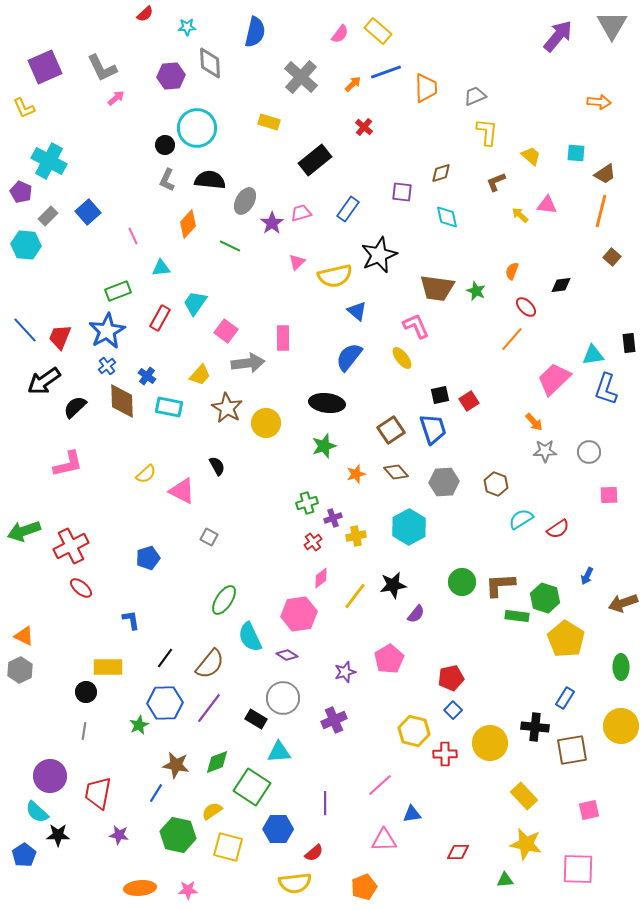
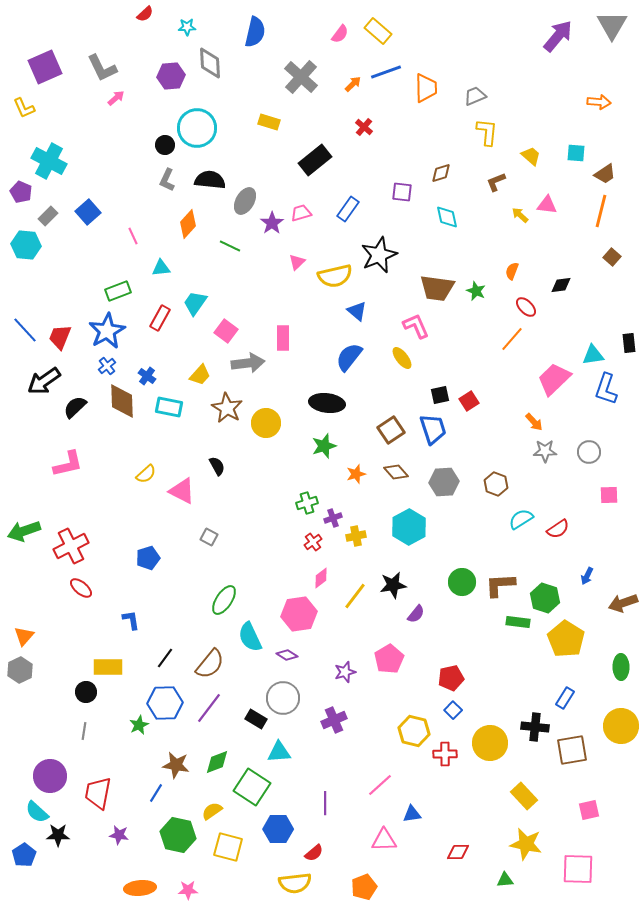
green rectangle at (517, 616): moved 1 px right, 6 px down
orange triangle at (24, 636): rotated 45 degrees clockwise
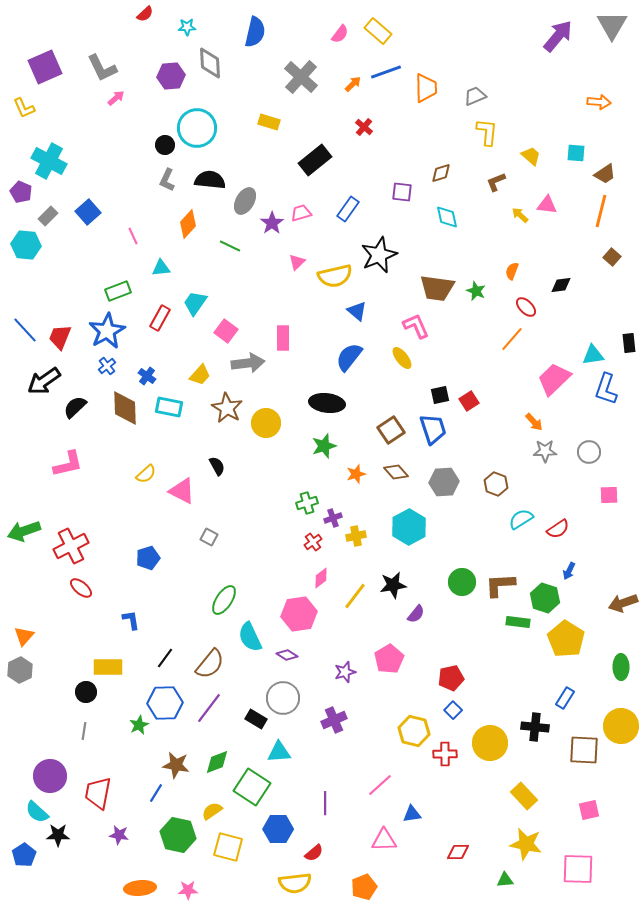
brown diamond at (122, 401): moved 3 px right, 7 px down
blue arrow at (587, 576): moved 18 px left, 5 px up
brown square at (572, 750): moved 12 px right; rotated 12 degrees clockwise
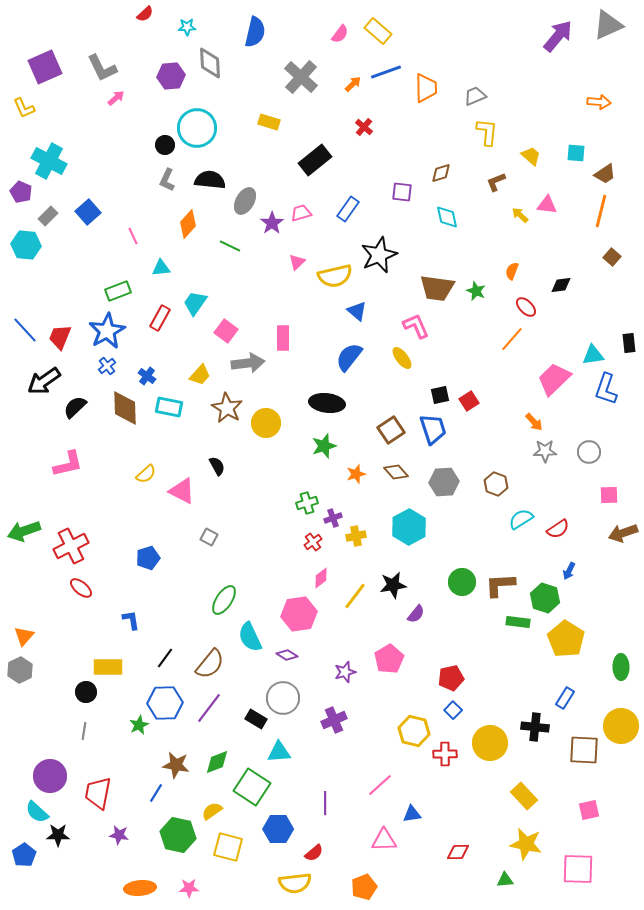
gray triangle at (612, 25): moved 4 px left; rotated 36 degrees clockwise
brown arrow at (623, 603): moved 70 px up
pink star at (188, 890): moved 1 px right, 2 px up
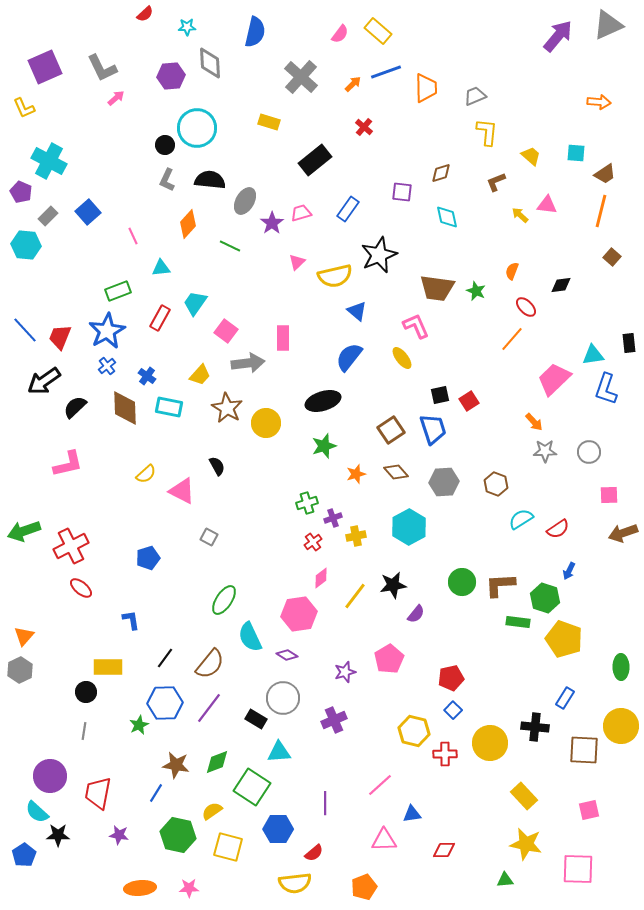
black ellipse at (327, 403): moved 4 px left, 2 px up; rotated 24 degrees counterclockwise
yellow pentagon at (566, 639): moved 2 px left; rotated 12 degrees counterclockwise
red diamond at (458, 852): moved 14 px left, 2 px up
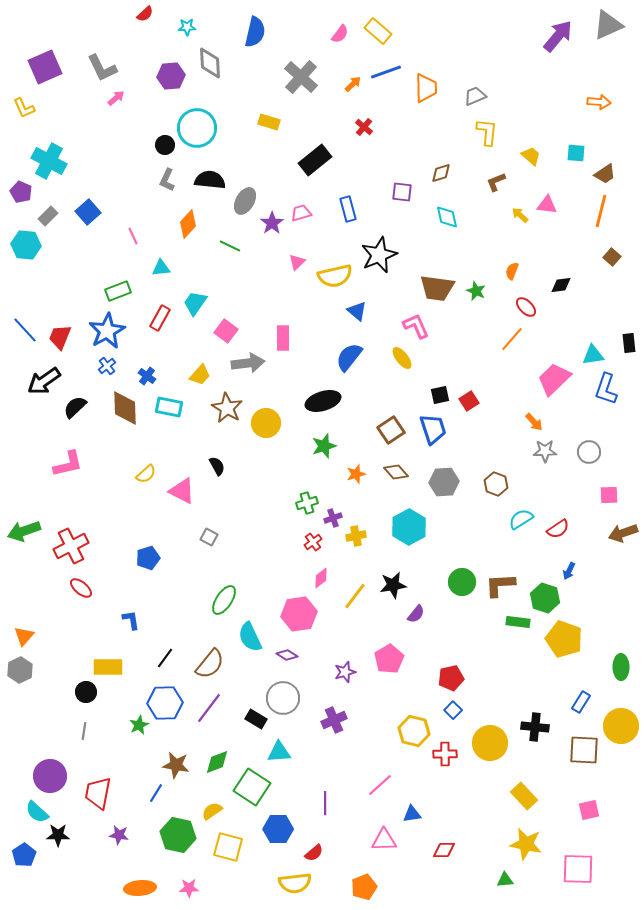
blue rectangle at (348, 209): rotated 50 degrees counterclockwise
blue rectangle at (565, 698): moved 16 px right, 4 px down
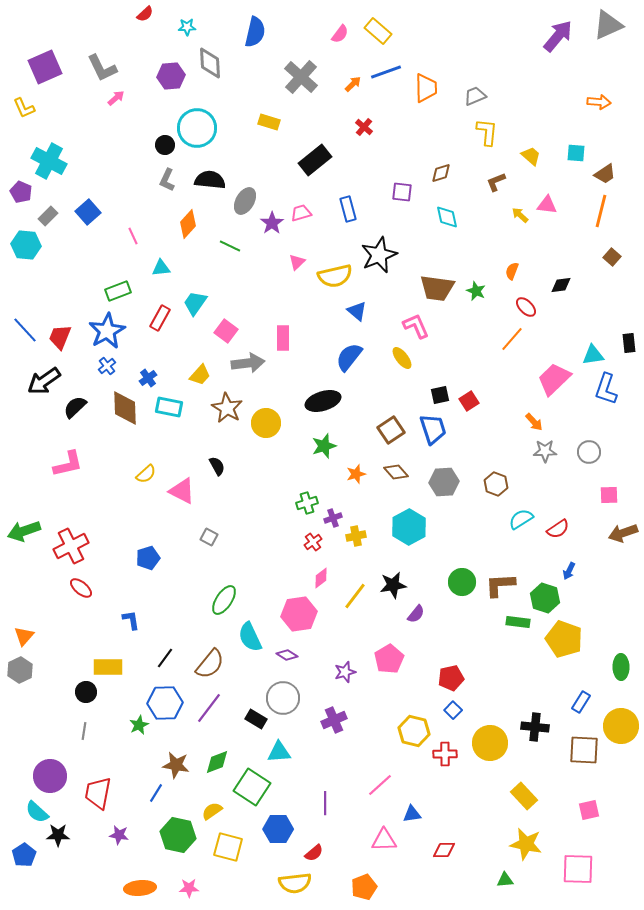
blue cross at (147, 376): moved 1 px right, 2 px down; rotated 18 degrees clockwise
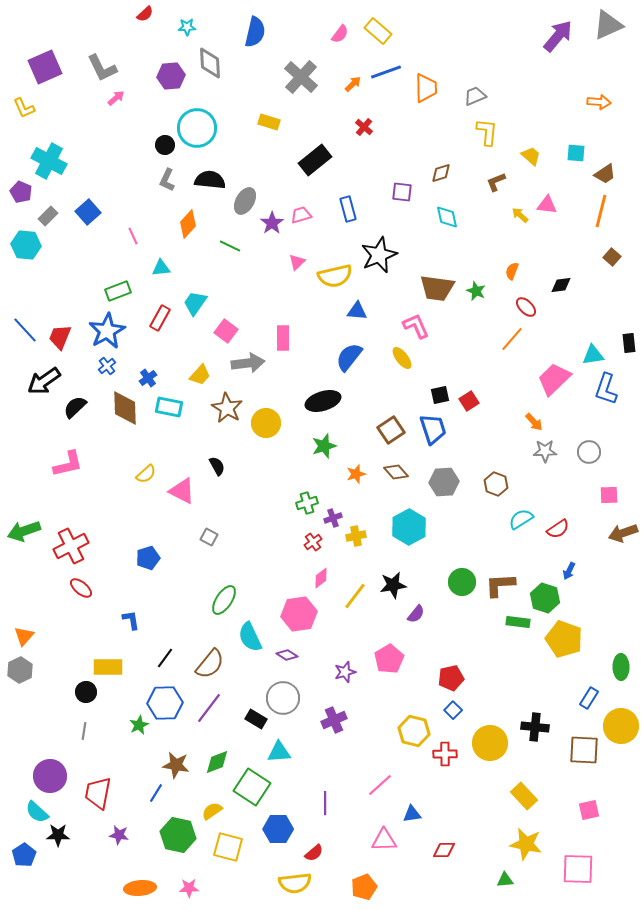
pink trapezoid at (301, 213): moved 2 px down
blue triangle at (357, 311): rotated 35 degrees counterclockwise
blue rectangle at (581, 702): moved 8 px right, 4 px up
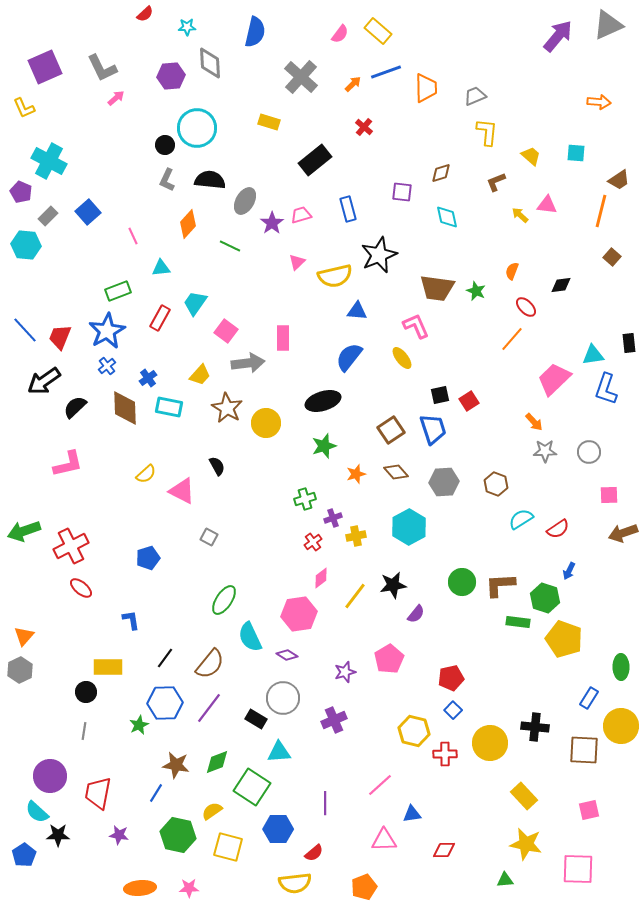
brown trapezoid at (605, 174): moved 14 px right, 6 px down
green cross at (307, 503): moved 2 px left, 4 px up
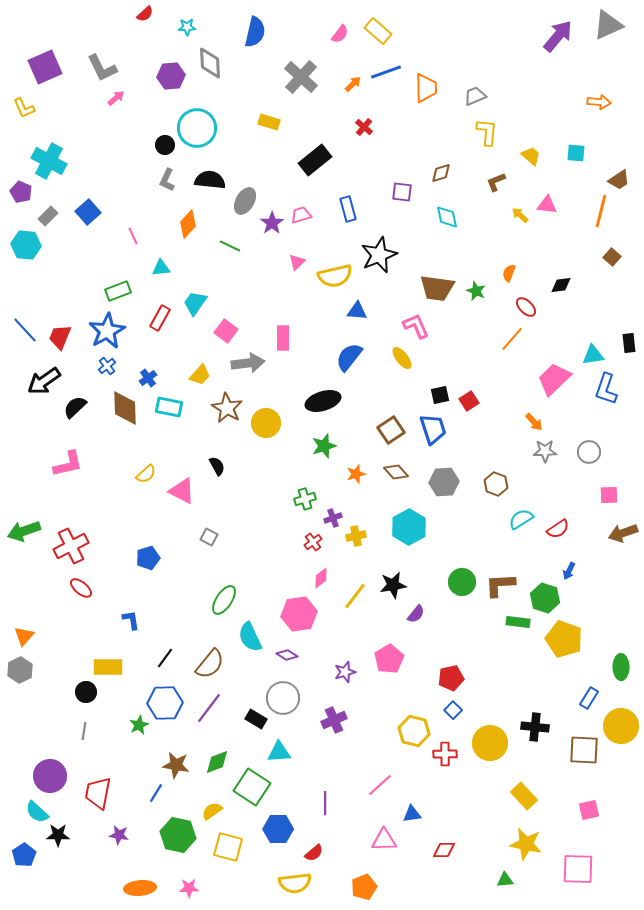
orange semicircle at (512, 271): moved 3 px left, 2 px down
